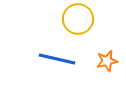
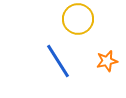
blue line: moved 1 px right, 2 px down; rotated 45 degrees clockwise
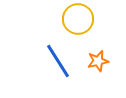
orange star: moved 9 px left
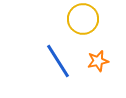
yellow circle: moved 5 px right
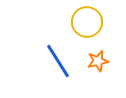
yellow circle: moved 4 px right, 3 px down
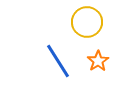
orange star: rotated 20 degrees counterclockwise
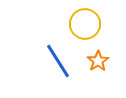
yellow circle: moved 2 px left, 2 px down
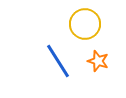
orange star: rotated 20 degrees counterclockwise
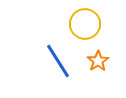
orange star: rotated 20 degrees clockwise
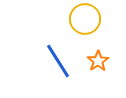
yellow circle: moved 5 px up
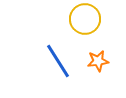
orange star: rotated 25 degrees clockwise
